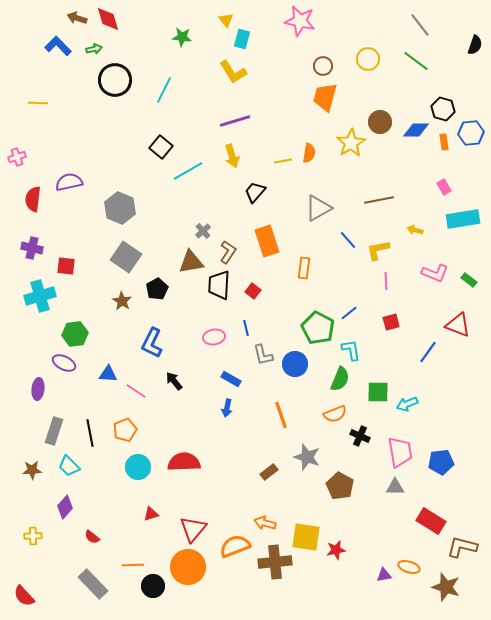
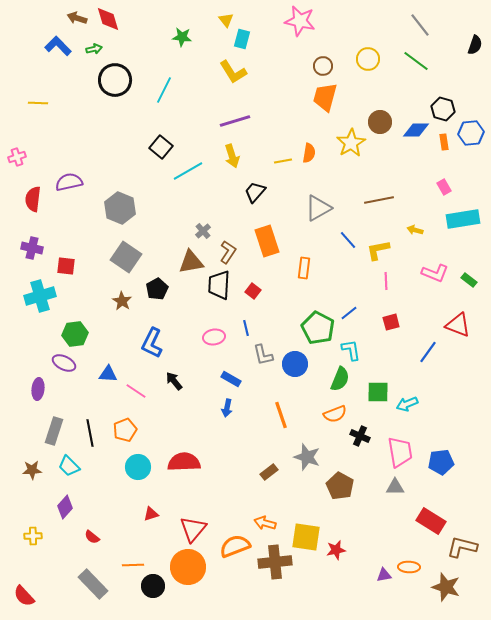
orange ellipse at (409, 567): rotated 15 degrees counterclockwise
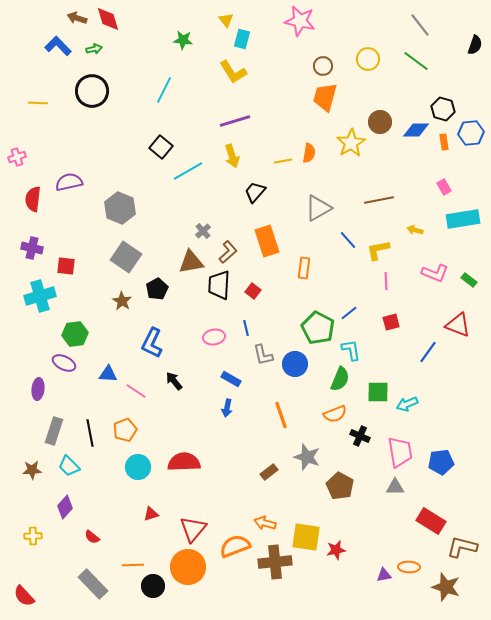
green star at (182, 37): moved 1 px right, 3 px down
black circle at (115, 80): moved 23 px left, 11 px down
brown L-shape at (228, 252): rotated 15 degrees clockwise
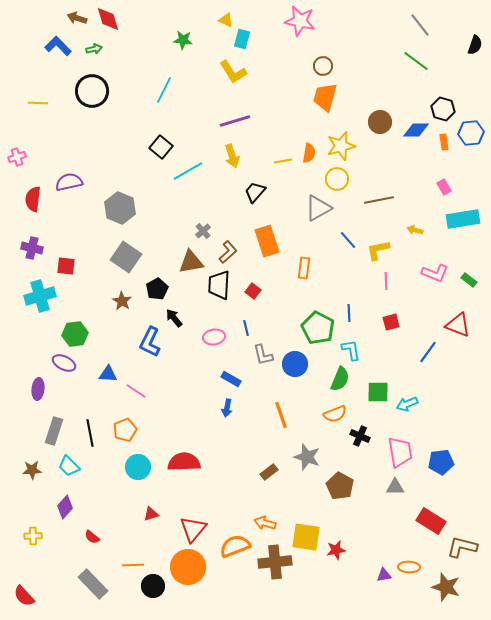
yellow triangle at (226, 20): rotated 28 degrees counterclockwise
yellow circle at (368, 59): moved 31 px left, 120 px down
yellow star at (351, 143): moved 10 px left, 3 px down; rotated 16 degrees clockwise
blue line at (349, 313): rotated 54 degrees counterclockwise
blue L-shape at (152, 343): moved 2 px left, 1 px up
black arrow at (174, 381): moved 63 px up
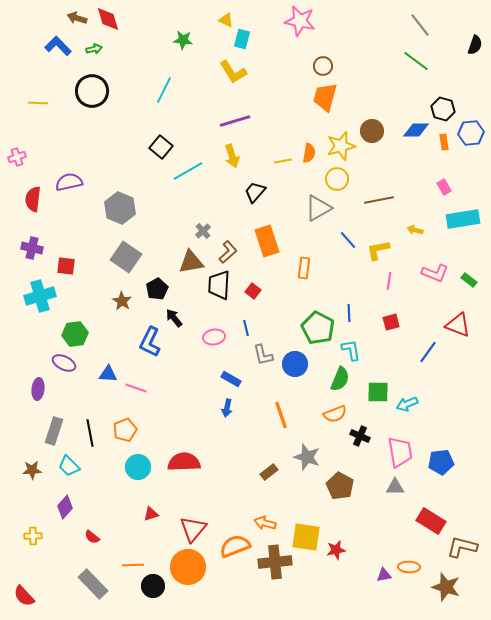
brown circle at (380, 122): moved 8 px left, 9 px down
pink line at (386, 281): moved 3 px right; rotated 12 degrees clockwise
pink line at (136, 391): moved 3 px up; rotated 15 degrees counterclockwise
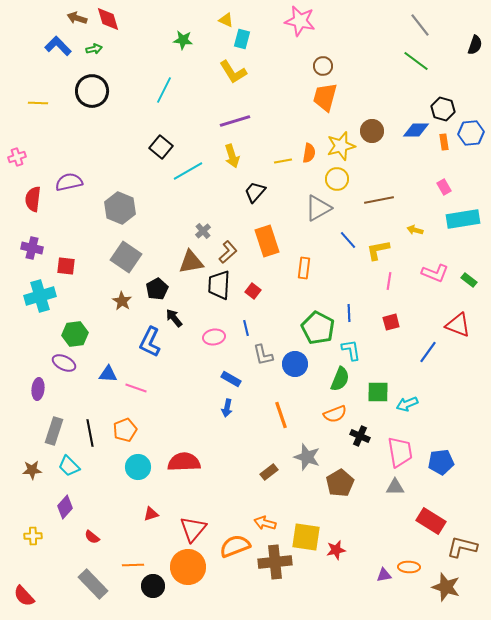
brown pentagon at (340, 486): moved 3 px up; rotated 12 degrees clockwise
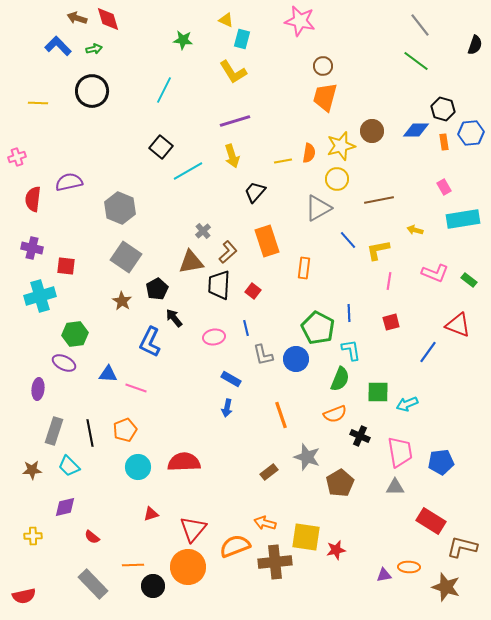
blue circle at (295, 364): moved 1 px right, 5 px up
purple diamond at (65, 507): rotated 35 degrees clockwise
red semicircle at (24, 596): rotated 60 degrees counterclockwise
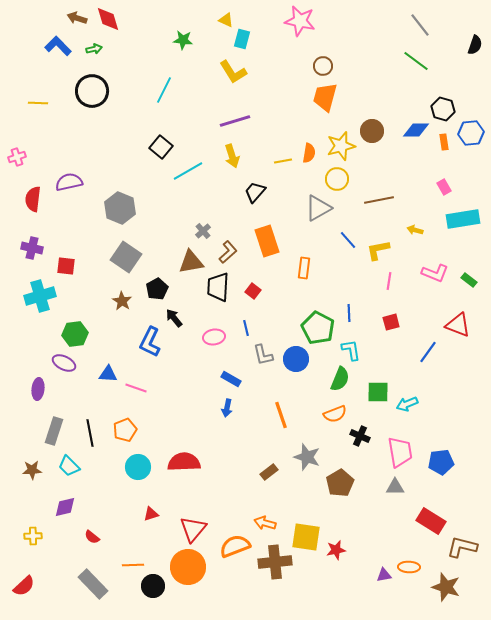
black trapezoid at (219, 285): moved 1 px left, 2 px down
red semicircle at (24, 596): moved 10 px up; rotated 30 degrees counterclockwise
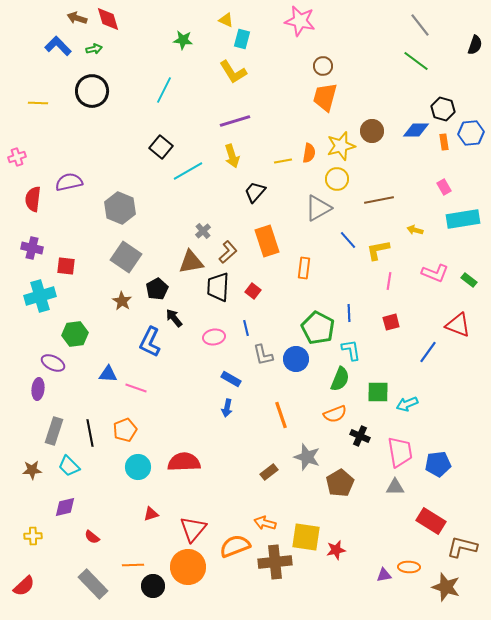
purple ellipse at (64, 363): moved 11 px left
blue pentagon at (441, 462): moved 3 px left, 2 px down
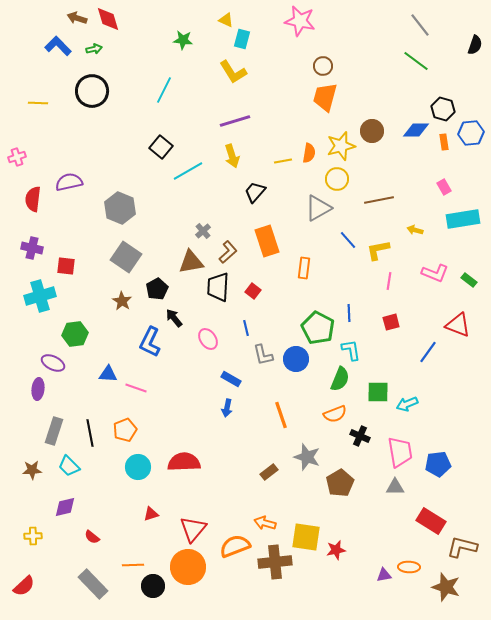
pink ellipse at (214, 337): moved 6 px left, 2 px down; rotated 65 degrees clockwise
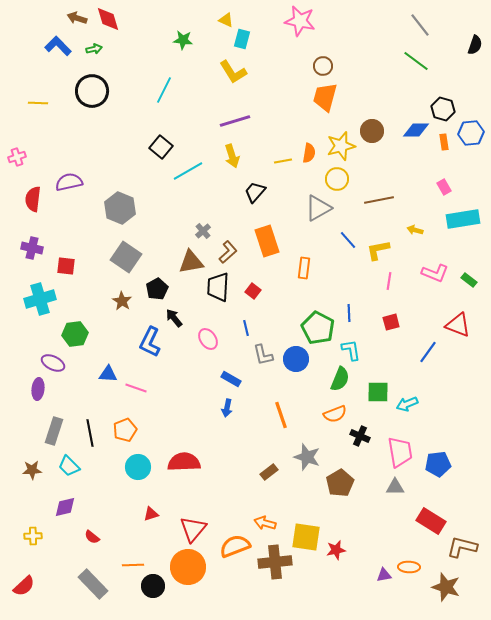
cyan cross at (40, 296): moved 3 px down
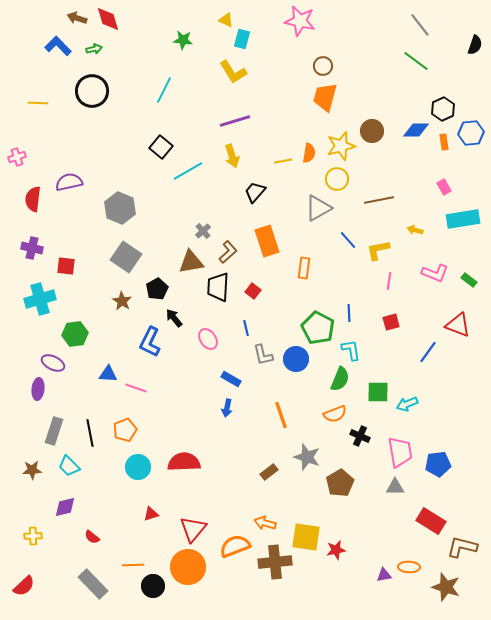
black hexagon at (443, 109): rotated 20 degrees clockwise
